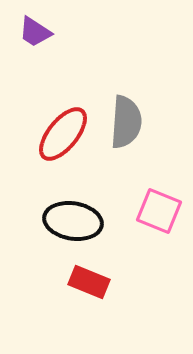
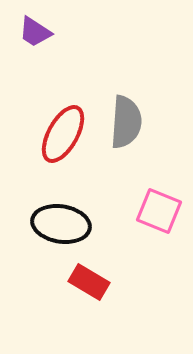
red ellipse: rotated 10 degrees counterclockwise
black ellipse: moved 12 px left, 3 px down
red rectangle: rotated 9 degrees clockwise
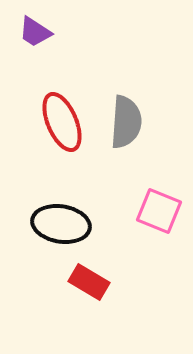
red ellipse: moved 1 px left, 12 px up; rotated 52 degrees counterclockwise
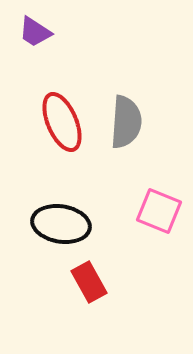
red rectangle: rotated 30 degrees clockwise
